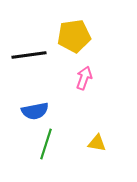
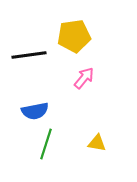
pink arrow: rotated 20 degrees clockwise
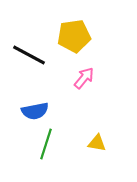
black line: rotated 36 degrees clockwise
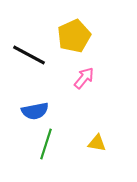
yellow pentagon: rotated 16 degrees counterclockwise
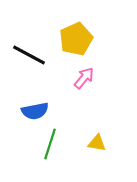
yellow pentagon: moved 2 px right, 3 px down
green line: moved 4 px right
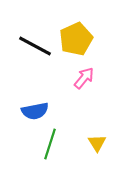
black line: moved 6 px right, 9 px up
yellow triangle: rotated 48 degrees clockwise
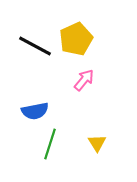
pink arrow: moved 2 px down
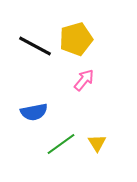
yellow pentagon: rotated 8 degrees clockwise
blue semicircle: moved 1 px left, 1 px down
green line: moved 11 px right; rotated 36 degrees clockwise
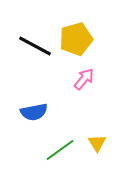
pink arrow: moved 1 px up
green line: moved 1 px left, 6 px down
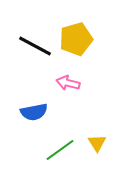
pink arrow: moved 16 px left, 4 px down; rotated 115 degrees counterclockwise
